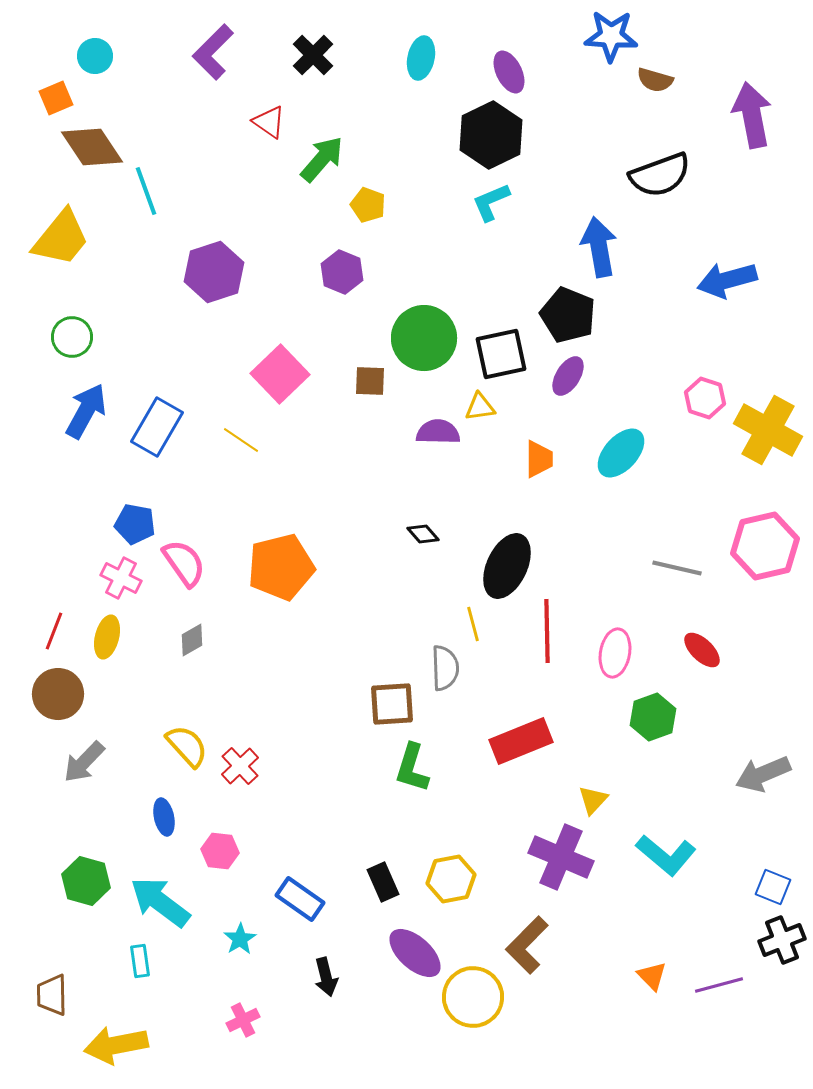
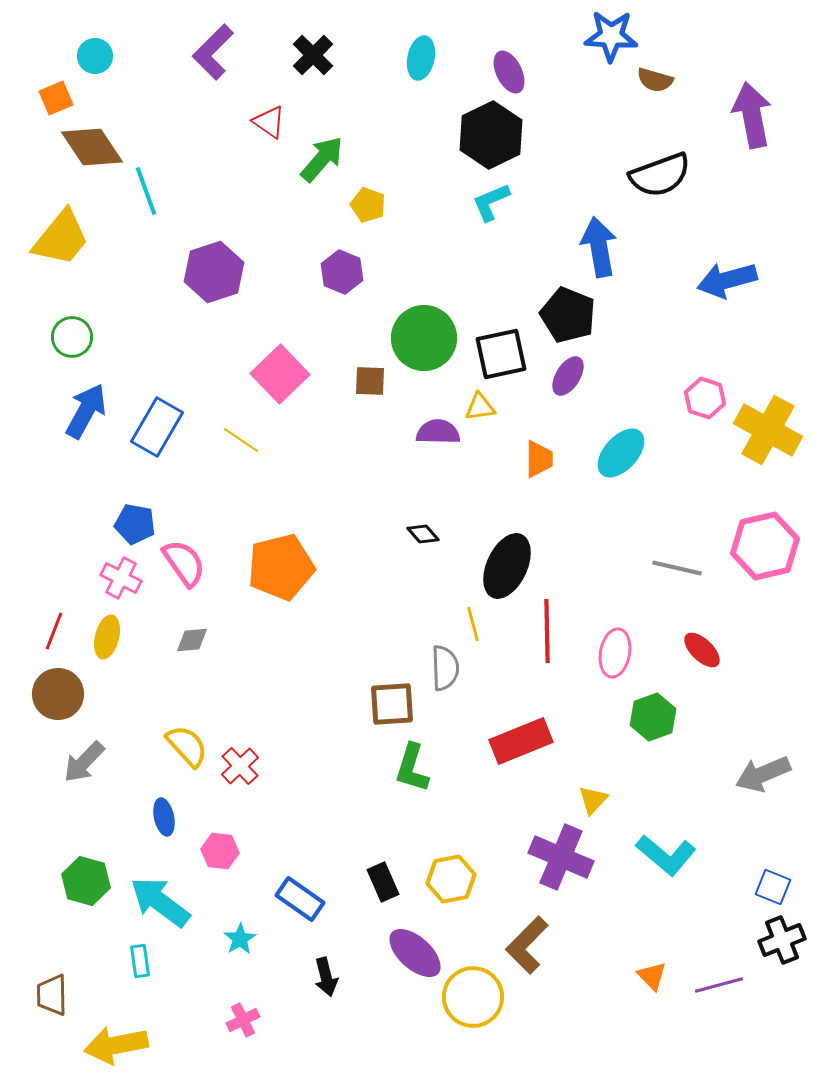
gray diamond at (192, 640): rotated 24 degrees clockwise
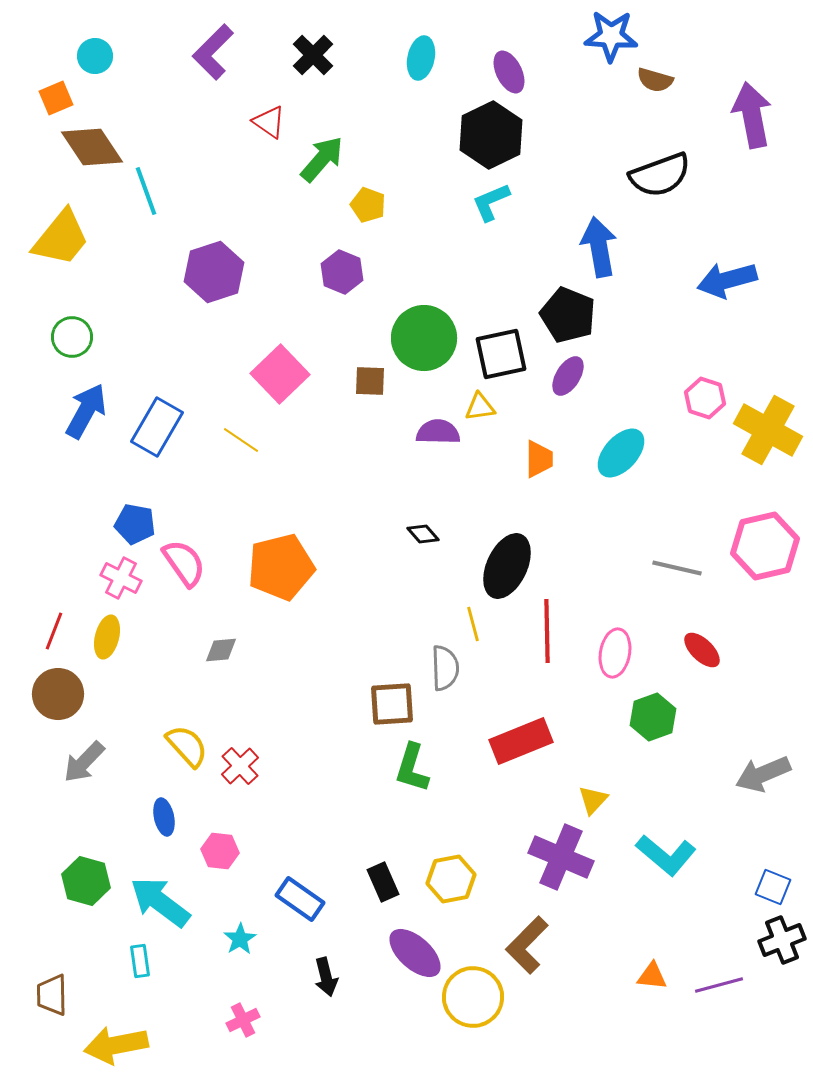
gray diamond at (192, 640): moved 29 px right, 10 px down
orange triangle at (652, 976): rotated 40 degrees counterclockwise
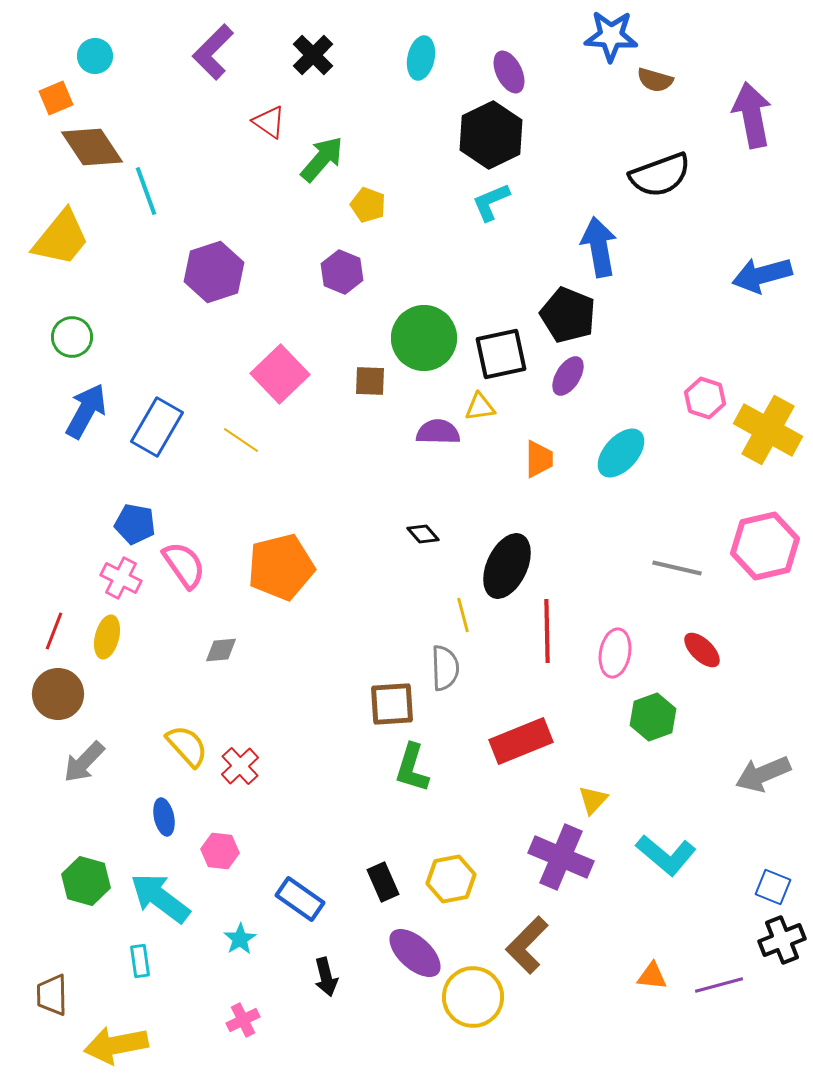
blue arrow at (727, 280): moved 35 px right, 5 px up
pink semicircle at (184, 563): moved 2 px down
yellow line at (473, 624): moved 10 px left, 9 px up
cyan arrow at (160, 902): moved 4 px up
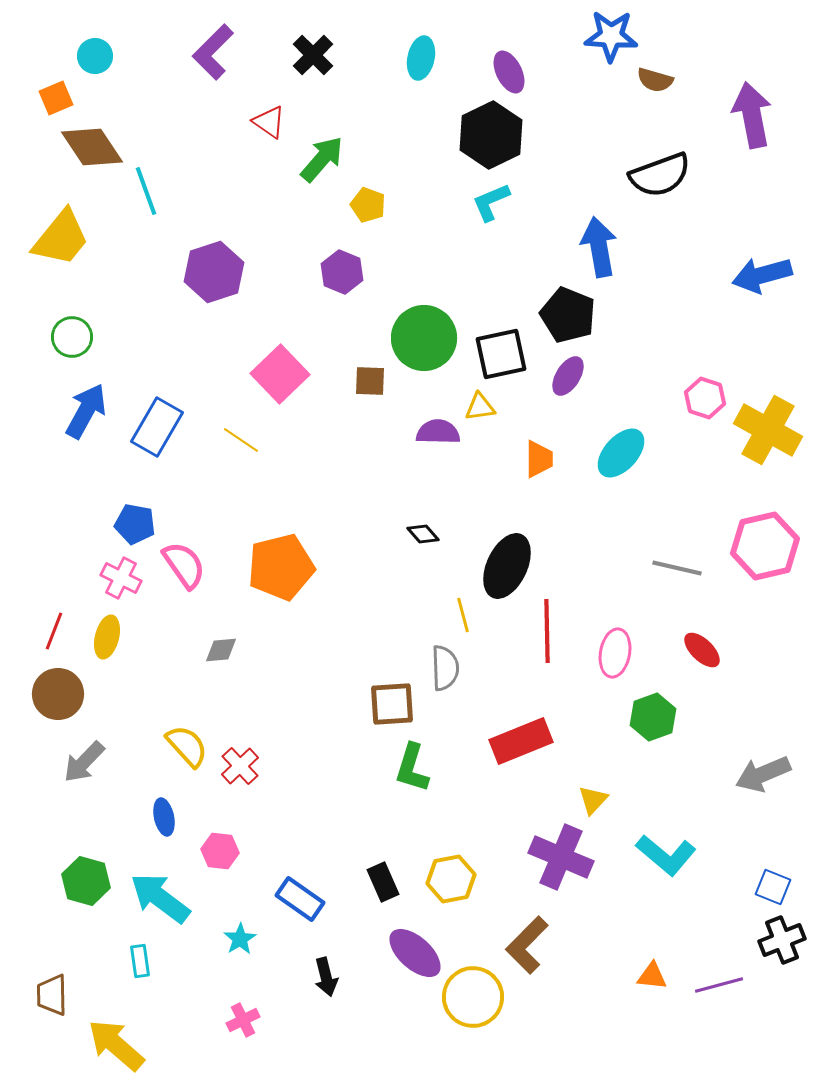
yellow arrow at (116, 1045): rotated 52 degrees clockwise
